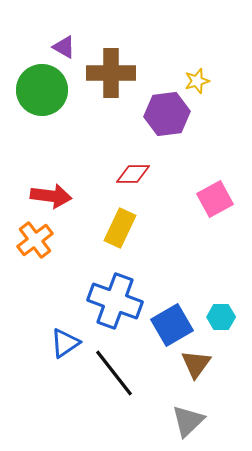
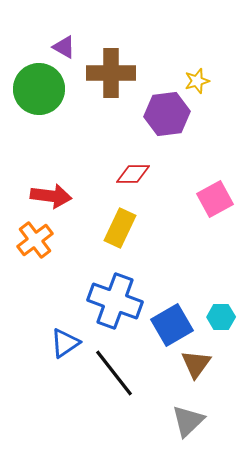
green circle: moved 3 px left, 1 px up
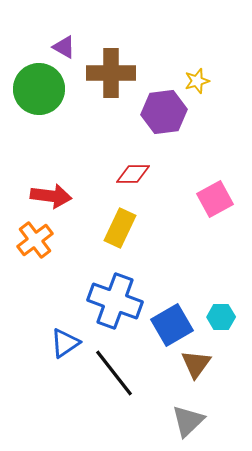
purple hexagon: moved 3 px left, 2 px up
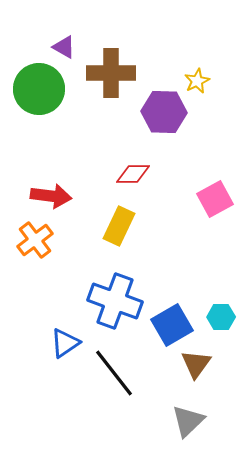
yellow star: rotated 10 degrees counterclockwise
purple hexagon: rotated 9 degrees clockwise
yellow rectangle: moved 1 px left, 2 px up
